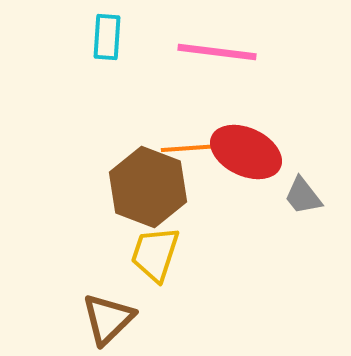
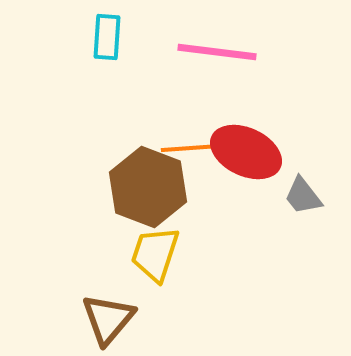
brown triangle: rotated 6 degrees counterclockwise
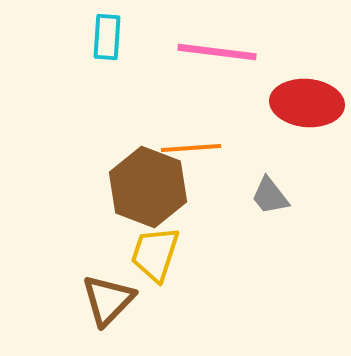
red ellipse: moved 61 px right, 49 px up; rotated 20 degrees counterclockwise
gray trapezoid: moved 33 px left
brown triangle: moved 19 px up; rotated 4 degrees clockwise
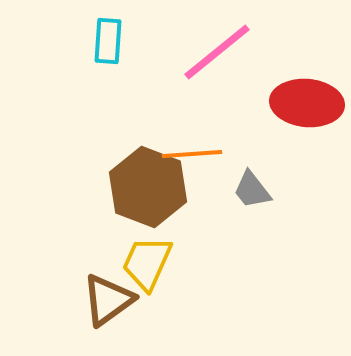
cyan rectangle: moved 1 px right, 4 px down
pink line: rotated 46 degrees counterclockwise
orange line: moved 1 px right, 6 px down
gray trapezoid: moved 18 px left, 6 px up
yellow trapezoid: moved 8 px left, 9 px down; rotated 6 degrees clockwise
brown triangle: rotated 10 degrees clockwise
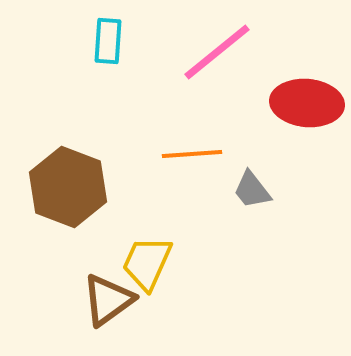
brown hexagon: moved 80 px left
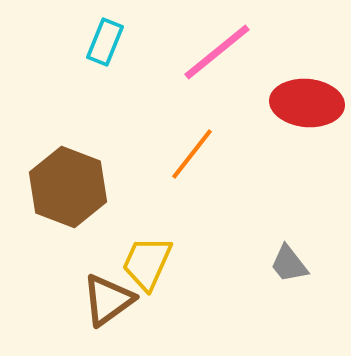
cyan rectangle: moved 3 px left, 1 px down; rotated 18 degrees clockwise
orange line: rotated 48 degrees counterclockwise
gray trapezoid: moved 37 px right, 74 px down
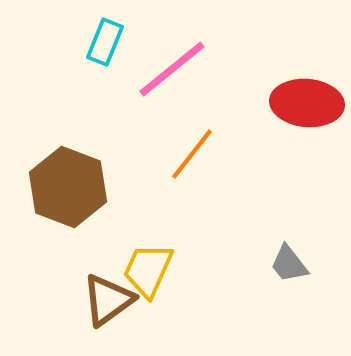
pink line: moved 45 px left, 17 px down
yellow trapezoid: moved 1 px right, 7 px down
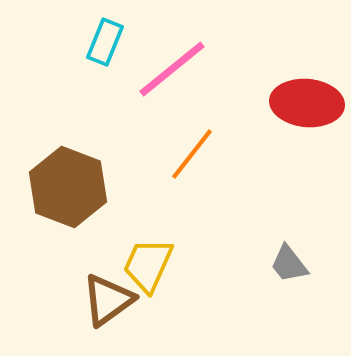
yellow trapezoid: moved 5 px up
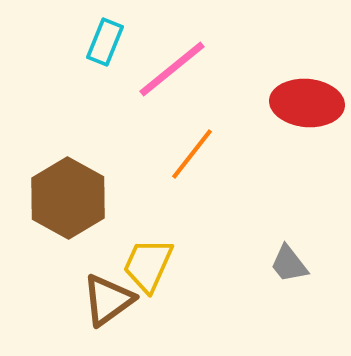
brown hexagon: moved 11 px down; rotated 8 degrees clockwise
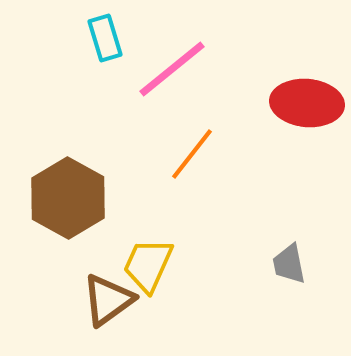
cyan rectangle: moved 4 px up; rotated 39 degrees counterclockwise
gray trapezoid: rotated 27 degrees clockwise
